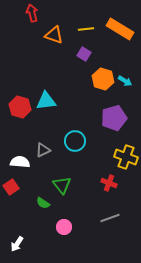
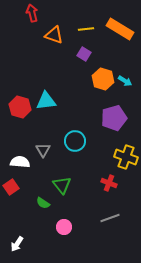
gray triangle: rotated 35 degrees counterclockwise
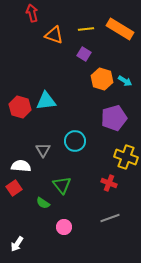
orange hexagon: moved 1 px left
white semicircle: moved 1 px right, 4 px down
red square: moved 3 px right, 1 px down
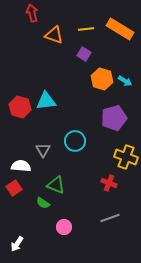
green triangle: moved 6 px left; rotated 30 degrees counterclockwise
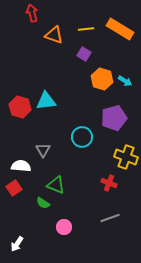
cyan circle: moved 7 px right, 4 px up
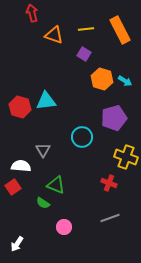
orange rectangle: moved 1 px down; rotated 32 degrees clockwise
red square: moved 1 px left, 1 px up
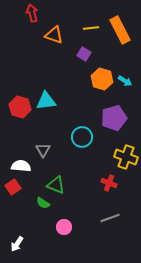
yellow line: moved 5 px right, 1 px up
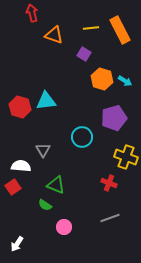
green semicircle: moved 2 px right, 2 px down
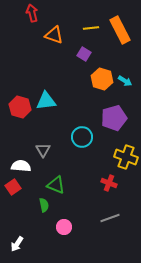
green semicircle: moved 1 px left; rotated 136 degrees counterclockwise
